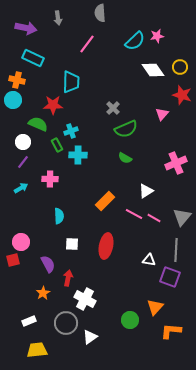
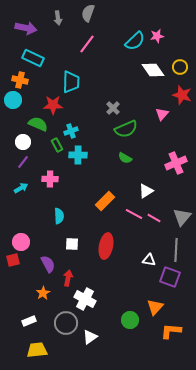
gray semicircle at (100, 13): moved 12 px left; rotated 24 degrees clockwise
orange cross at (17, 80): moved 3 px right
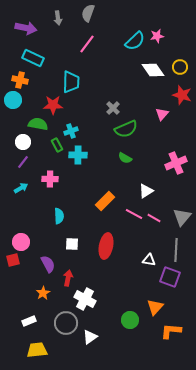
green semicircle at (38, 124): rotated 12 degrees counterclockwise
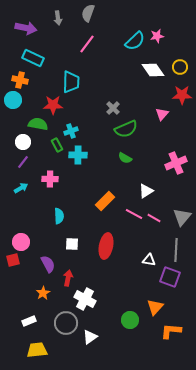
red star at (182, 95): rotated 18 degrees counterclockwise
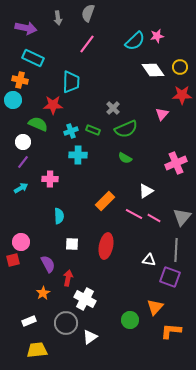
green semicircle at (38, 124): rotated 12 degrees clockwise
green rectangle at (57, 145): moved 36 px right, 15 px up; rotated 40 degrees counterclockwise
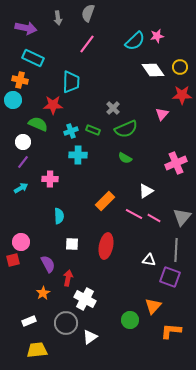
orange triangle at (155, 307): moved 2 px left, 1 px up
